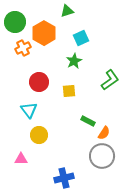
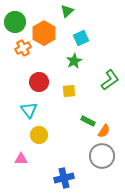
green triangle: rotated 24 degrees counterclockwise
orange semicircle: moved 2 px up
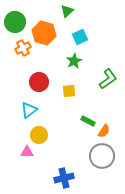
orange hexagon: rotated 15 degrees counterclockwise
cyan square: moved 1 px left, 1 px up
green L-shape: moved 2 px left, 1 px up
cyan triangle: rotated 30 degrees clockwise
pink triangle: moved 6 px right, 7 px up
